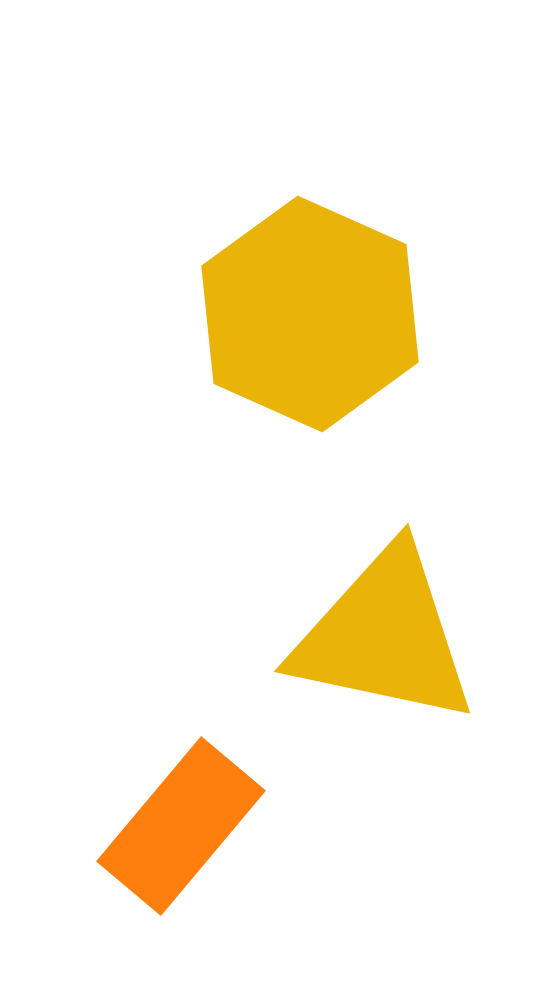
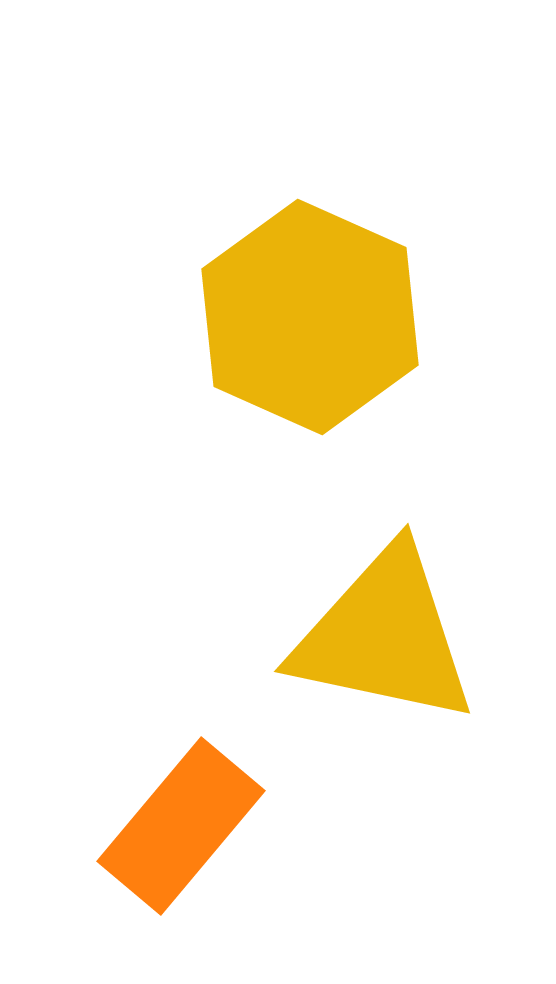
yellow hexagon: moved 3 px down
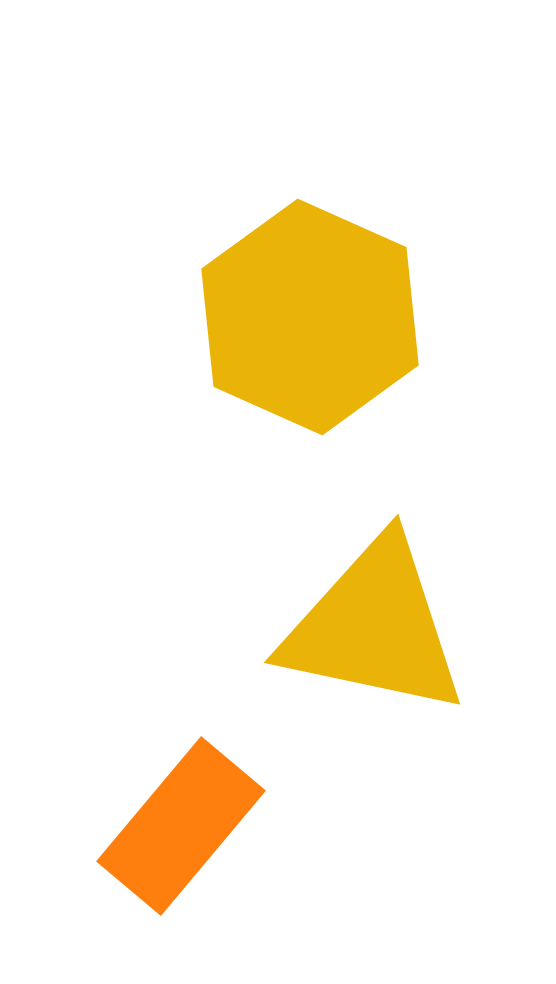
yellow triangle: moved 10 px left, 9 px up
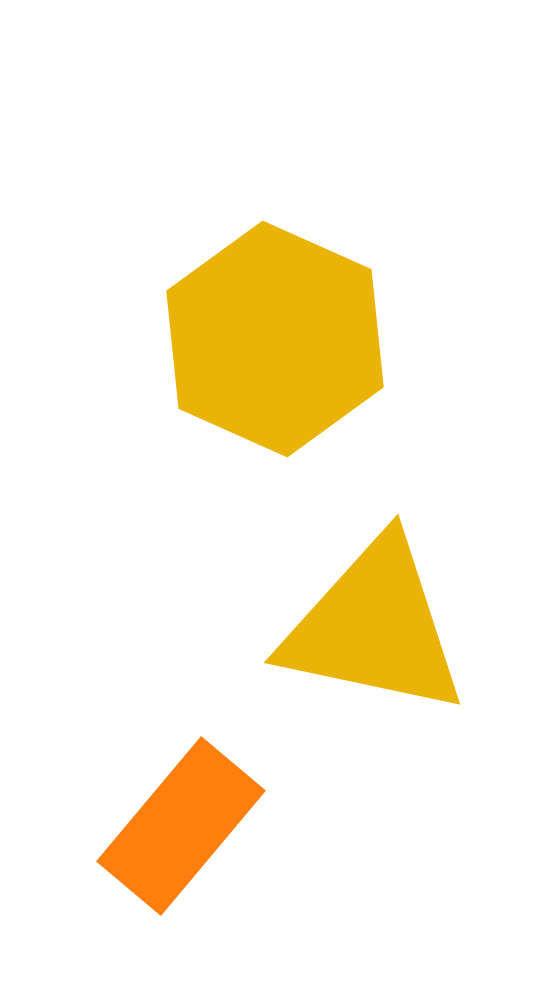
yellow hexagon: moved 35 px left, 22 px down
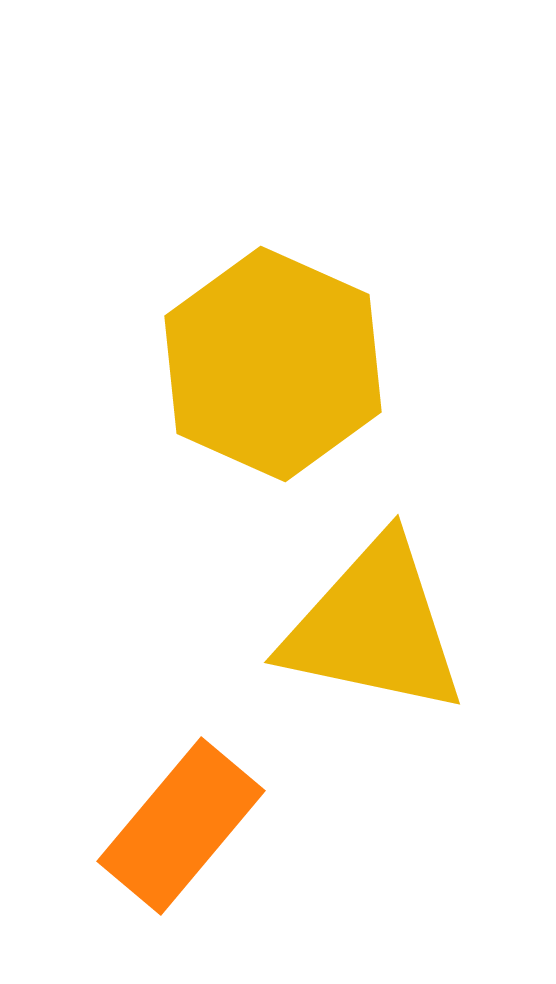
yellow hexagon: moved 2 px left, 25 px down
